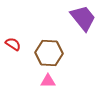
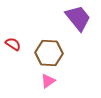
purple trapezoid: moved 5 px left
pink triangle: rotated 35 degrees counterclockwise
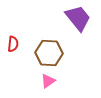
red semicircle: rotated 63 degrees clockwise
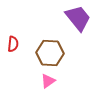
brown hexagon: moved 1 px right
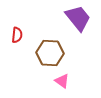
red semicircle: moved 4 px right, 9 px up
pink triangle: moved 14 px right; rotated 49 degrees counterclockwise
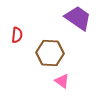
purple trapezoid: rotated 16 degrees counterclockwise
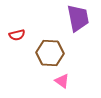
purple trapezoid: rotated 44 degrees clockwise
red semicircle: rotated 70 degrees clockwise
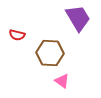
purple trapezoid: rotated 20 degrees counterclockwise
red semicircle: rotated 28 degrees clockwise
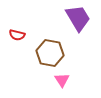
brown hexagon: rotated 8 degrees clockwise
pink triangle: moved 1 px up; rotated 21 degrees clockwise
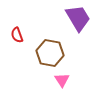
red semicircle: rotated 56 degrees clockwise
